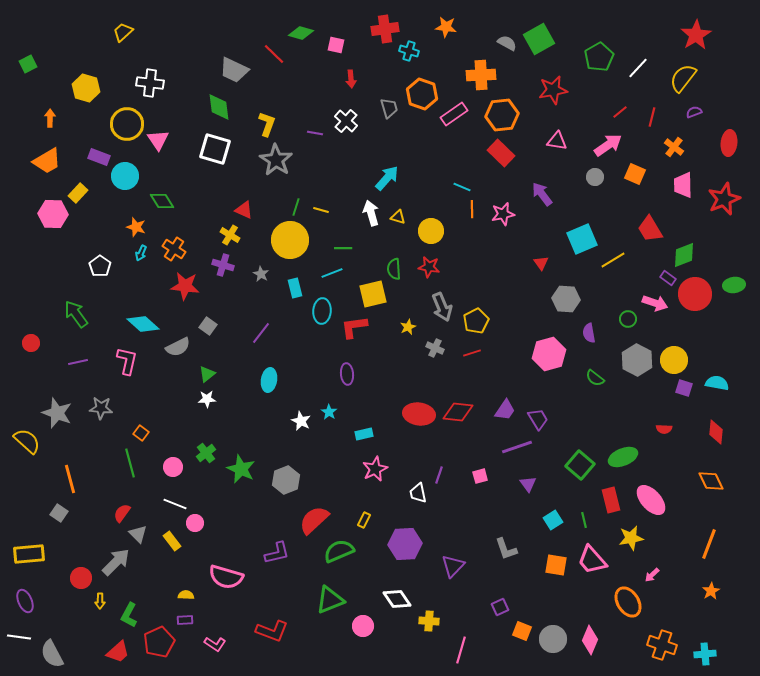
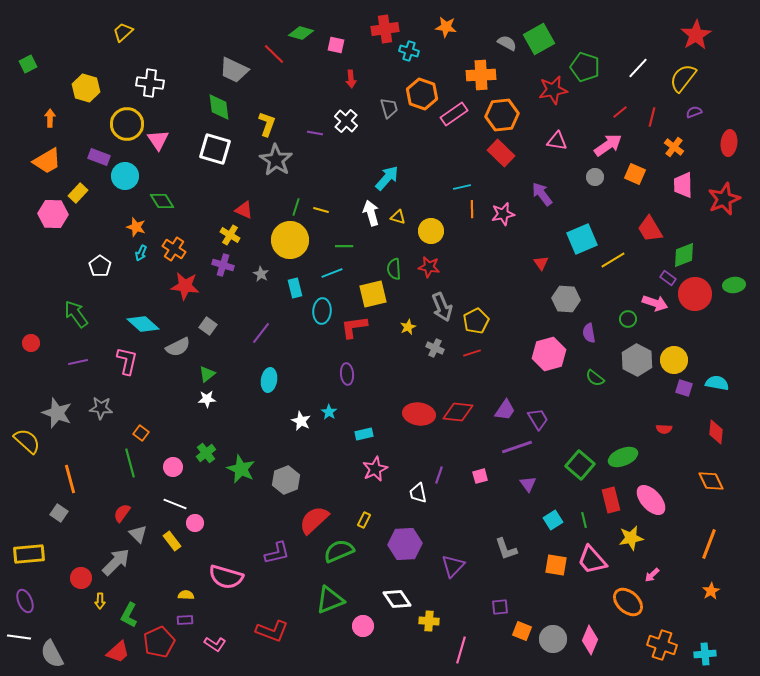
green pentagon at (599, 57): moved 14 px left, 10 px down; rotated 24 degrees counterclockwise
cyan line at (462, 187): rotated 36 degrees counterclockwise
green line at (343, 248): moved 1 px right, 2 px up
orange ellipse at (628, 602): rotated 16 degrees counterclockwise
purple square at (500, 607): rotated 18 degrees clockwise
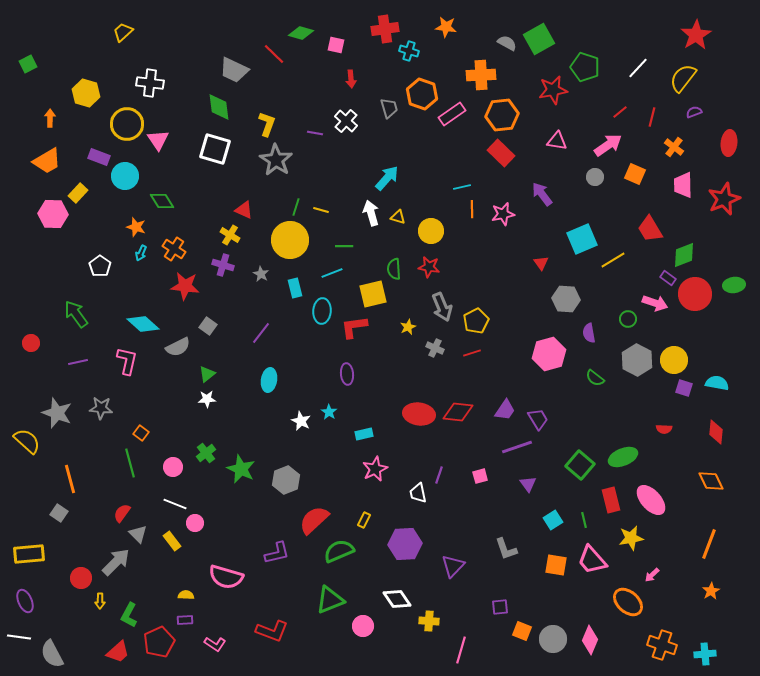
yellow hexagon at (86, 88): moved 5 px down
pink rectangle at (454, 114): moved 2 px left
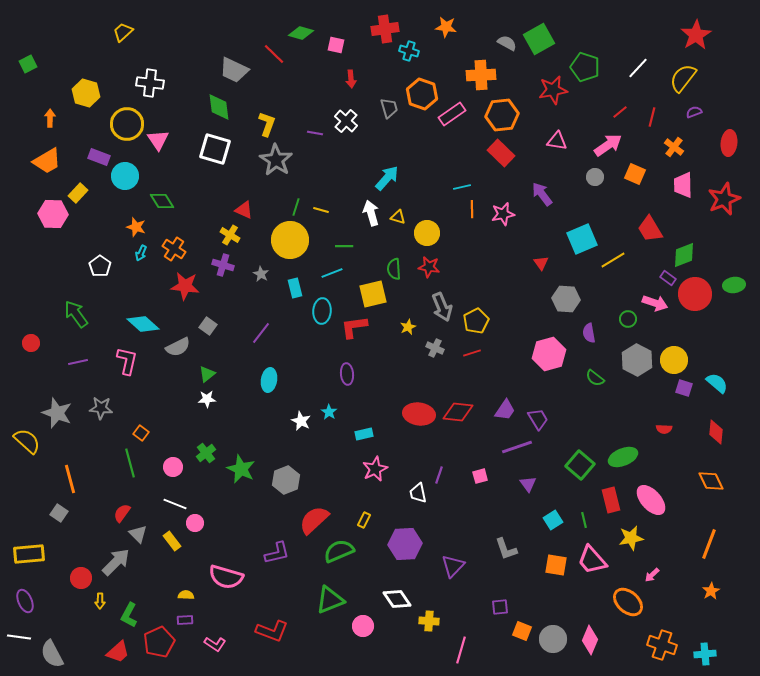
yellow circle at (431, 231): moved 4 px left, 2 px down
cyan semicircle at (717, 383): rotated 30 degrees clockwise
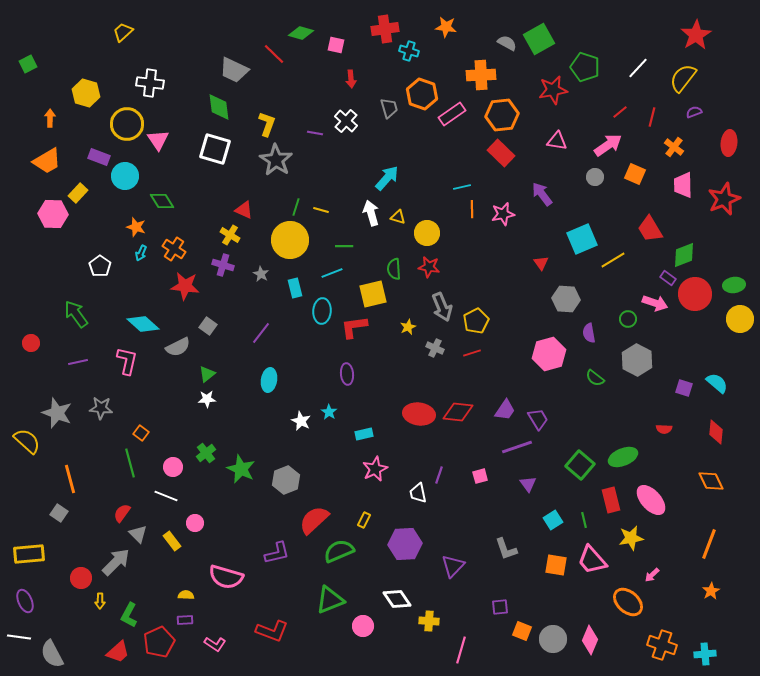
yellow circle at (674, 360): moved 66 px right, 41 px up
white line at (175, 504): moved 9 px left, 8 px up
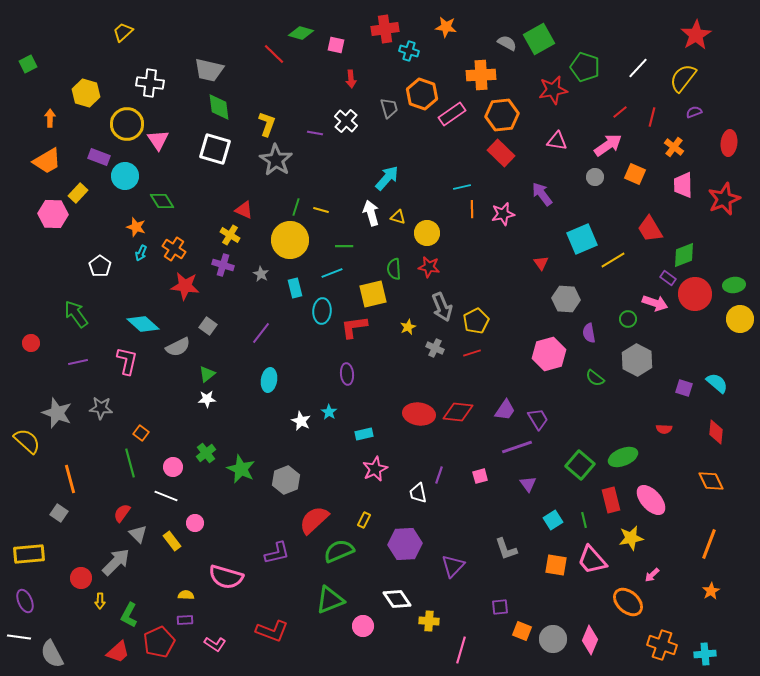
gray trapezoid at (234, 70): moved 25 px left; rotated 12 degrees counterclockwise
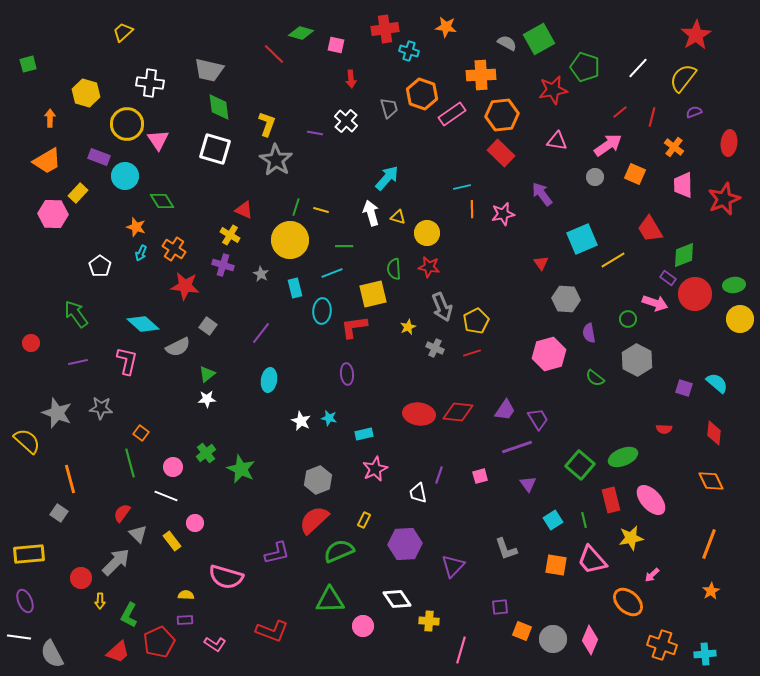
green square at (28, 64): rotated 12 degrees clockwise
cyan star at (329, 412): moved 6 px down; rotated 21 degrees counterclockwise
red diamond at (716, 432): moved 2 px left, 1 px down
gray hexagon at (286, 480): moved 32 px right
green triangle at (330, 600): rotated 20 degrees clockwise
